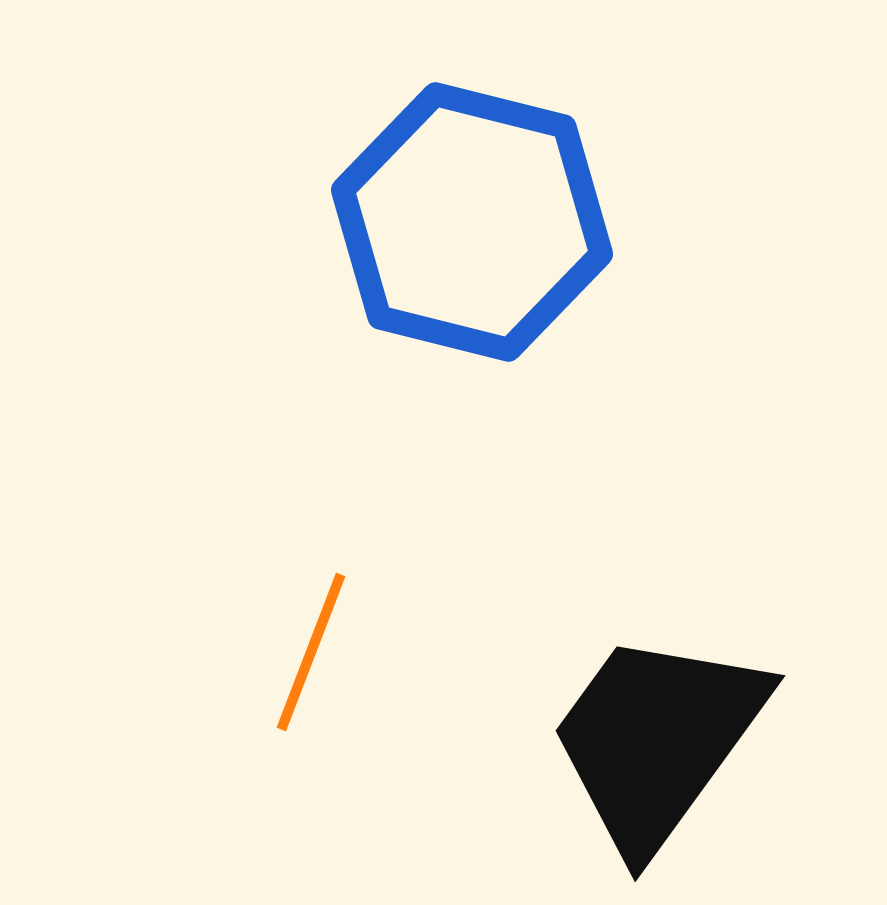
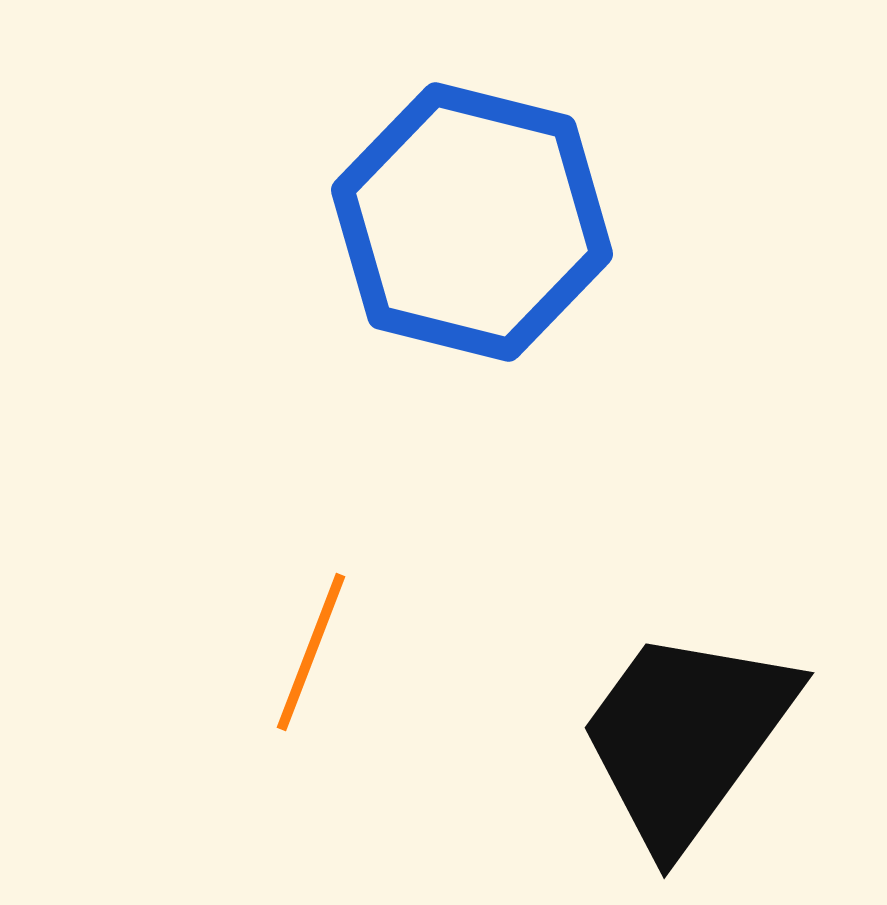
black trapezoid: moved 29 px right, 3 px up
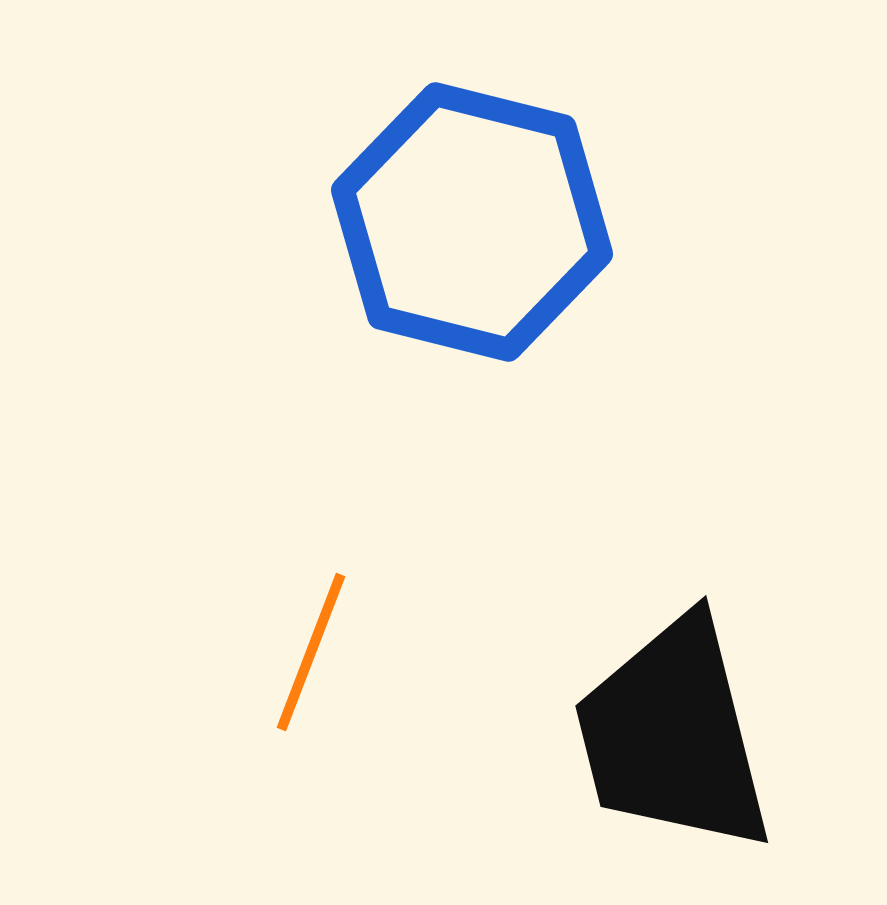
black trapezoid: moved 13 px left, 2 px up; rotated 50 degrees counterclockwise
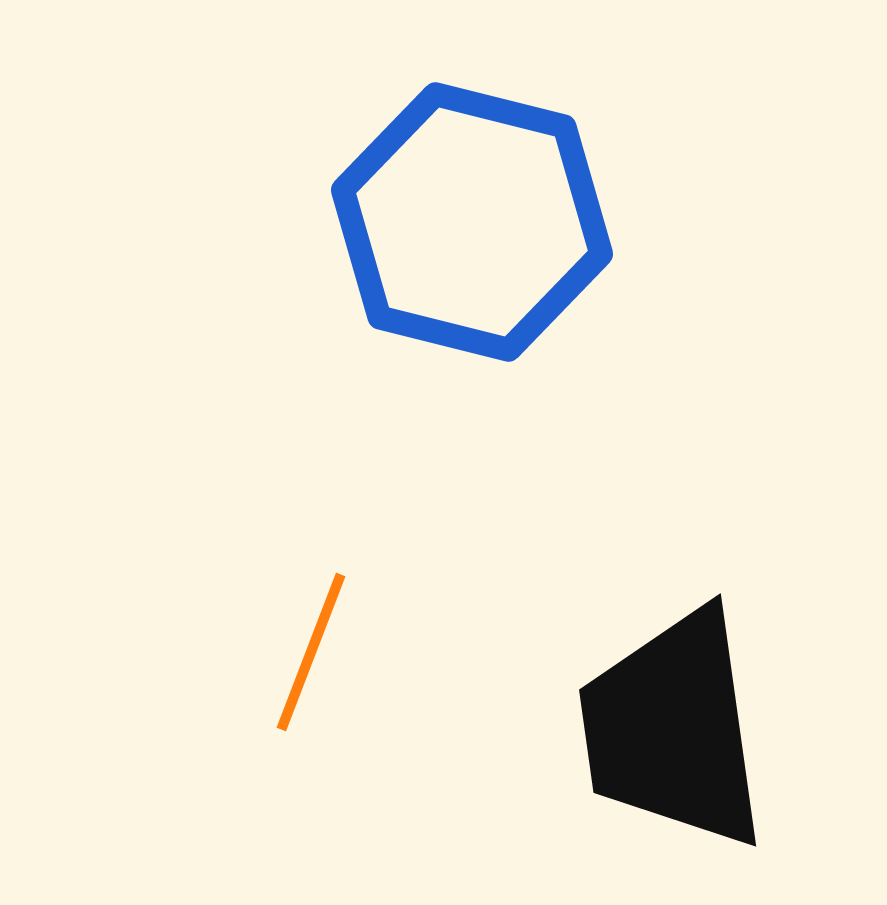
black trapezoid: moved 6 px up; rotated 6 degrees clockwise
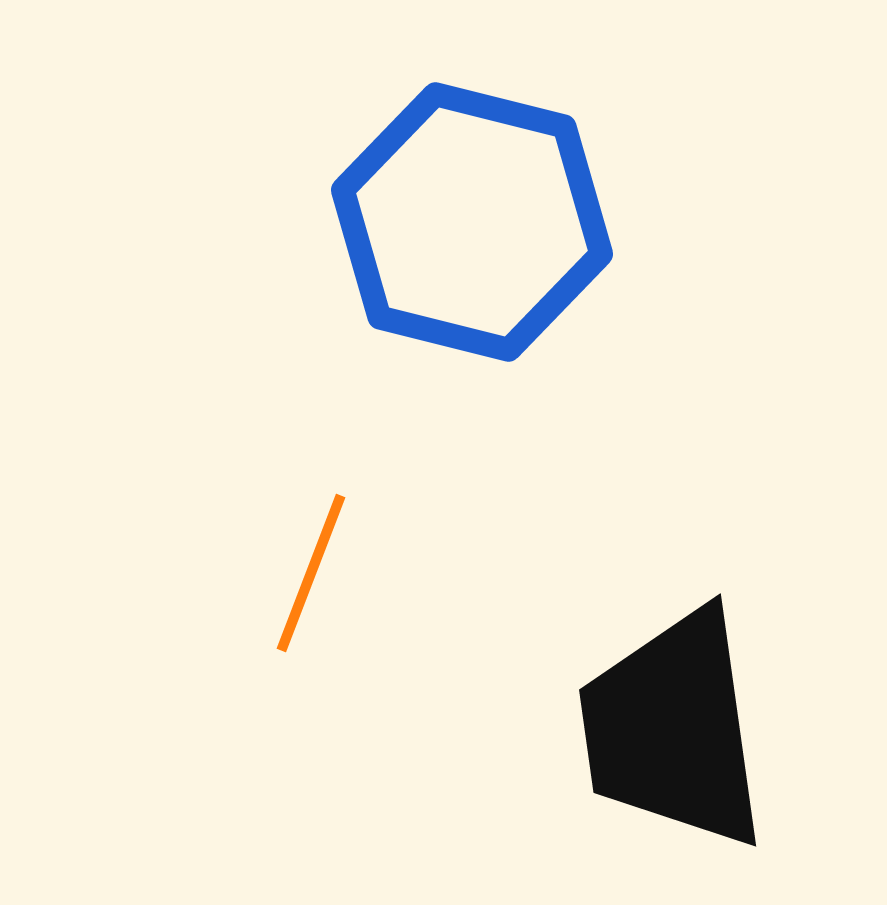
orange line: moved 79 px up
